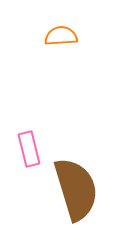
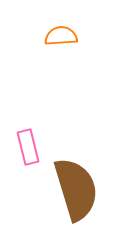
pink rectangle: moved 1 px left, 2 px up
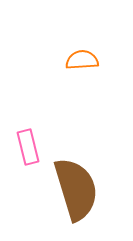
orange semicircle: moved 21 px right, 24 px down
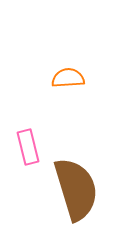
orange semicircle: moved 14 px left, 18 px down
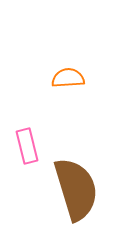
pink rectangle: moved 1 px left, 1 px up
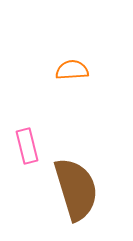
orange semicircle: moved 4 px right, 8 px up
